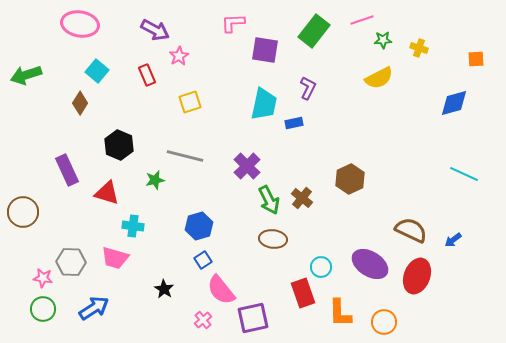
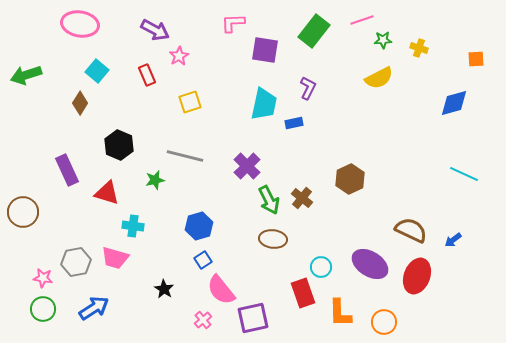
gray hexagon at (71, 262): moved 5 px right; rotated 12 degrees counterclockwise
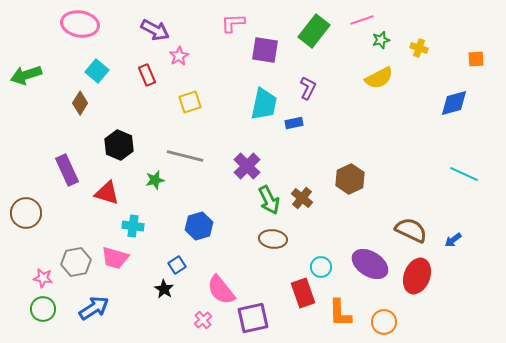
green star at (383, 40): moved 2 px left; rotated 12 degrees counterclockwise
brown circle at (23, 212): moved 3 px right, 1 px down
blue square at (203, 260): moved 26 px left, 5 px down
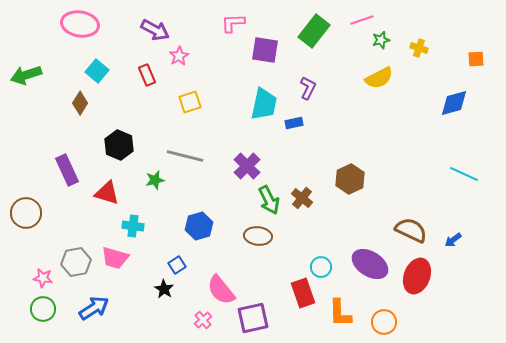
brown ellipse at (273, 239): moved 15 px left, 3 px up
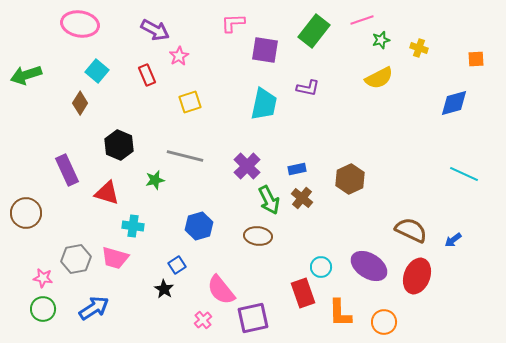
purple L-shape at (308, 88): rotated 75 degrees clockwise
blue rectangle at (294, 123): moved 3 px right, 46 px down
gray hexagon at (76, 262): moved 3 px up
purple ellipse at (370, 264): moved 1 px left, 2 px down
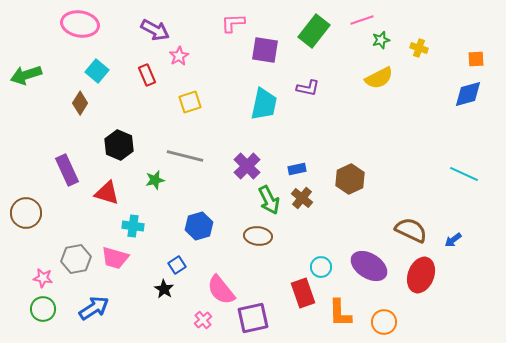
blue diamond at (454, 103): moved 14 px right, 9 px up
red ellipse at (417, 276): moved 4 px right, 1 px up
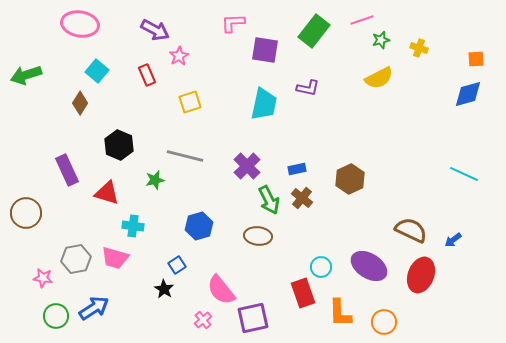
green circle at (43, 309): moved 13 px right, 7 px down
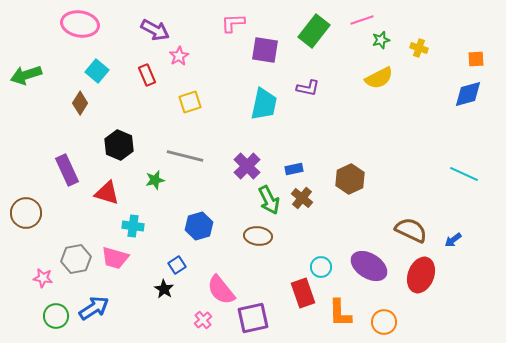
blue rectangle at (297, 169): moved 3 px left
